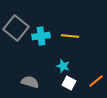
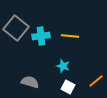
white square: moved 1 px left, 4 px down
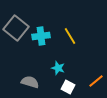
yellow line: rotated 54 degrees clockwise
cyan star: moved 5 px left, 2 px down
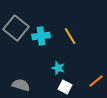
gray semicircle: moved 9 px left, 3 px down
white square: moved 3 px left
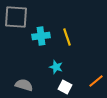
gray square: moved 11 px up; rotated 35 degrees counterclockwise
yellow line: moved 3 px left, 1 px down; rotated 12 degrees clockwise
cyan star: moved 2 px left, 1 px up
gray semicircle: moved 3 px right
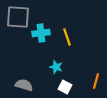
gray square: moved 2 px right
cyan cross: moved 3 px up
orange line: rotated 35 degrees counterclockwise
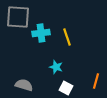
white square: moved 1 px right, 1 px down
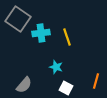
gray square: moved 2 px down; rotated 30 degrees clockwise
gray semicircle: rotated 114 degrees clockwise
